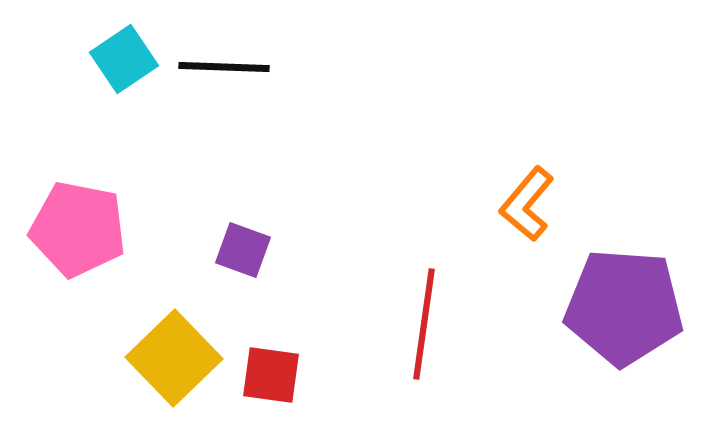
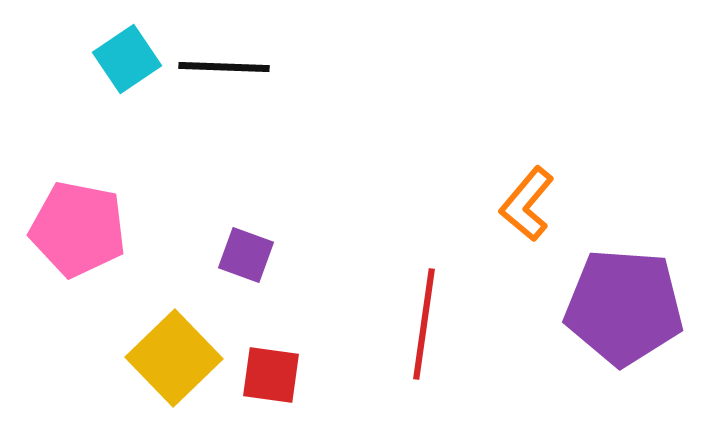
cyan square: moved 3 px right
purple square: moved 3 px right, 5 px down
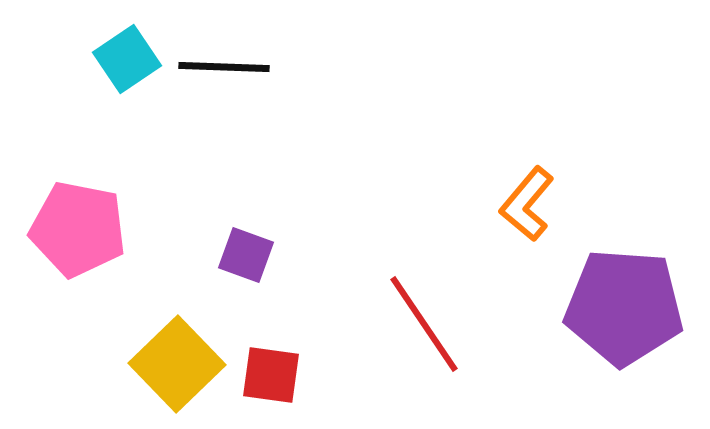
red line: rotated 42 degrees counterclockwise
yellow square: moved 3 px right, 6 px down
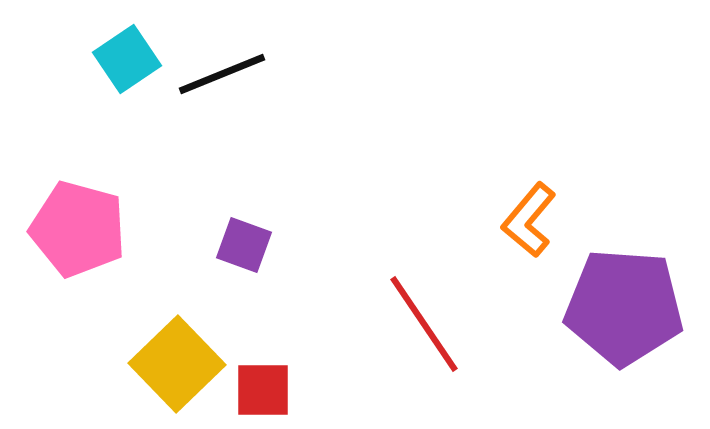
black line: moved 2 px left, 7 px down; rotated 24 degrees counterclockwise
orange L-shape: moved 2 px right, 16 px down
pink pentagon: rotated 4 degrees clockwise
purple square: moved 2 px left, 10 px up
red square: moved 8 px left, 15 px down; rotated 8 degrees counterclockwise
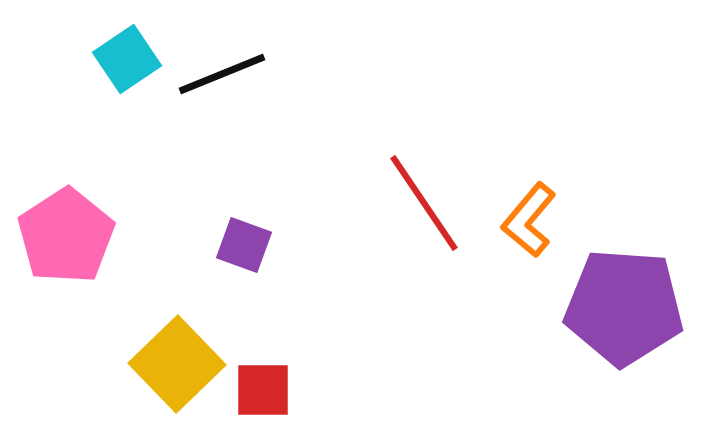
pink pentagon: moved 12 px left, 7 px down; rotated 24 degrees clockwise
red line: moved 121 px up
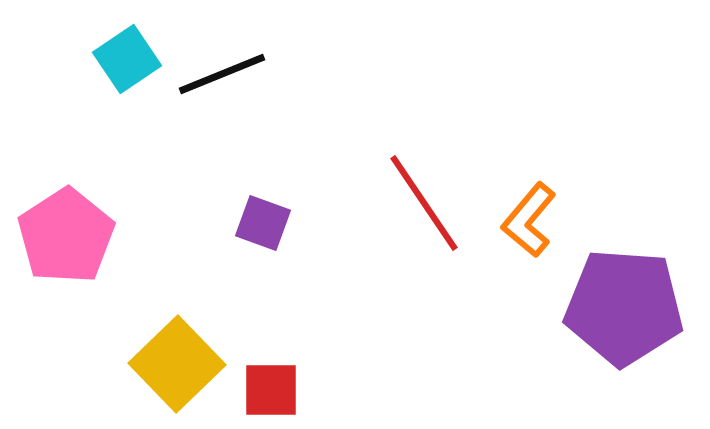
purple square: moved 19 px right, 22 px up
red square: moved 8 px right
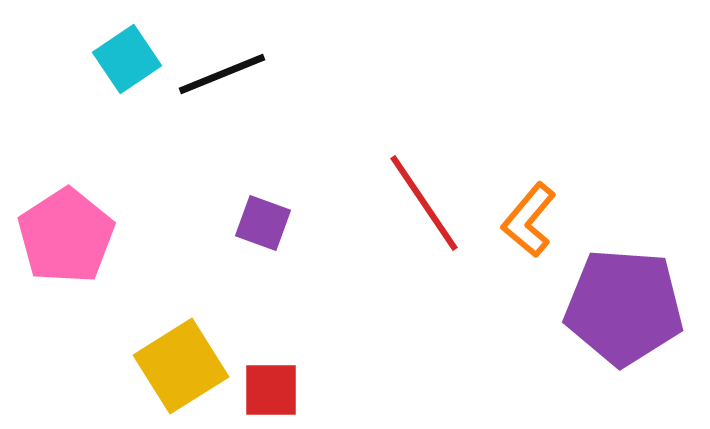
yellow square: moved 4 px right, 2 px down; rotated 12 degrees clockwise
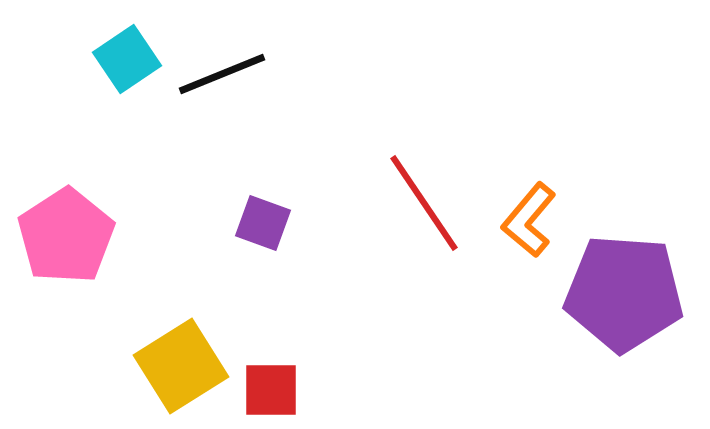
purple pentagon: moved 14 px up
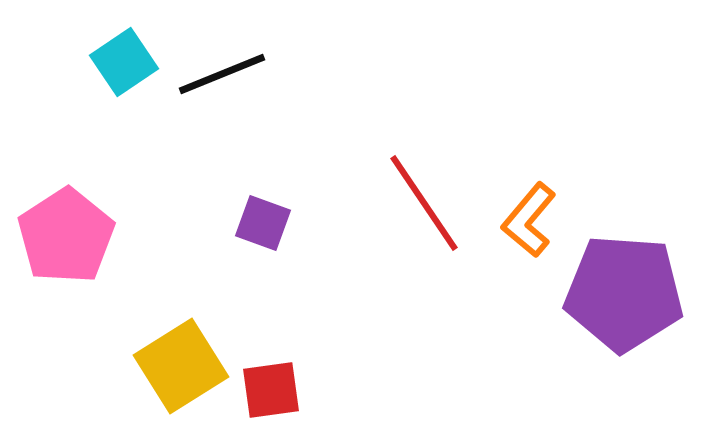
cyan square: moved 3 px left, 3 px down
red square: rotated 8 degrees counterclockwise
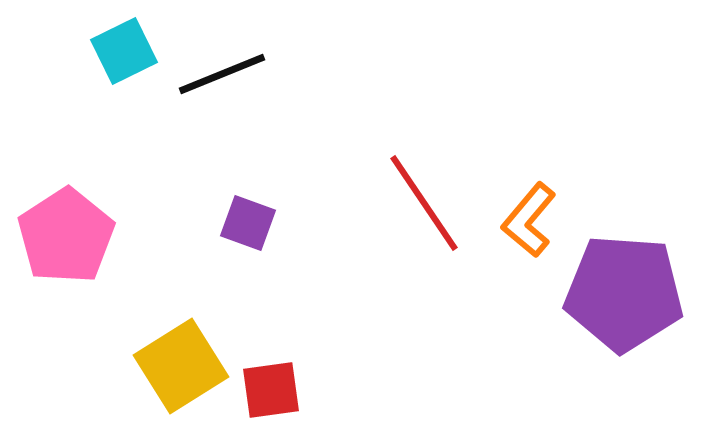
cyan square: moved 11 px up; rotated 8 degrees clockwise
purple square: moved 15 px left
